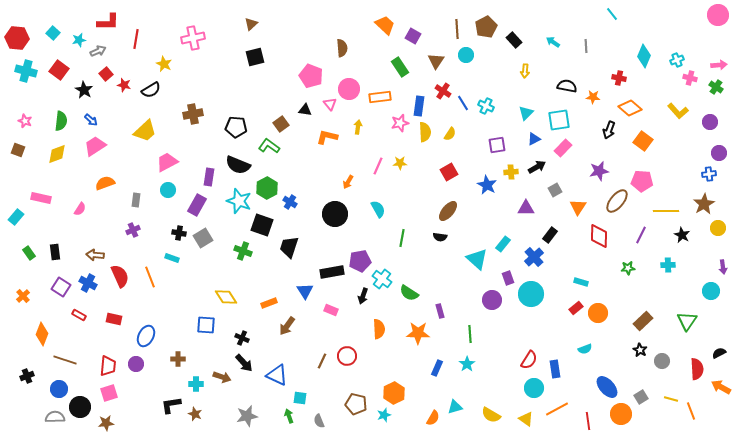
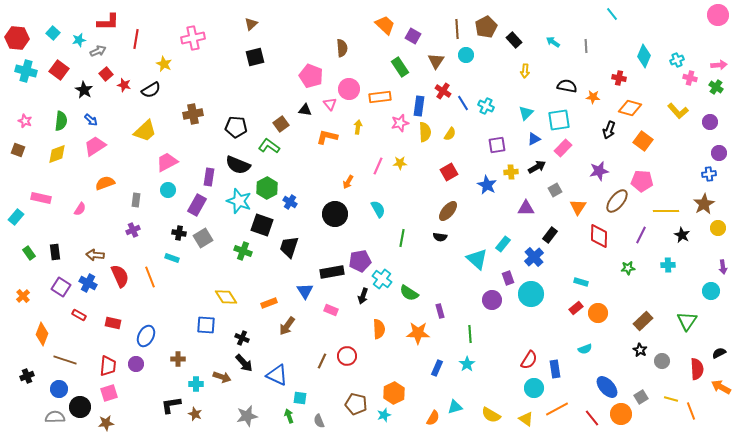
orange diamond at (630, 108): rotated 25 degrees counterclockwise
red rectangle at (114, 319): moved 1 px left, 4 px down
red line at (588, 421): moved 4 px right, 3 px up; rotated 30 degrees counterclockwise
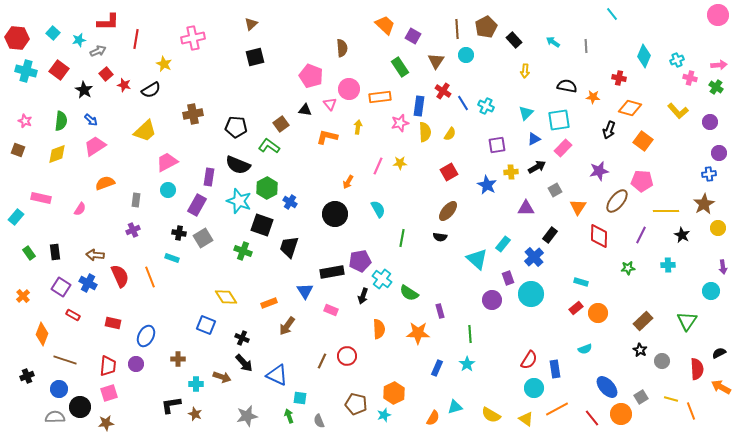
red rectangle at (79, 315): moved 6 px left
blue square at (206, 325): rotated 18 degrees clockwise
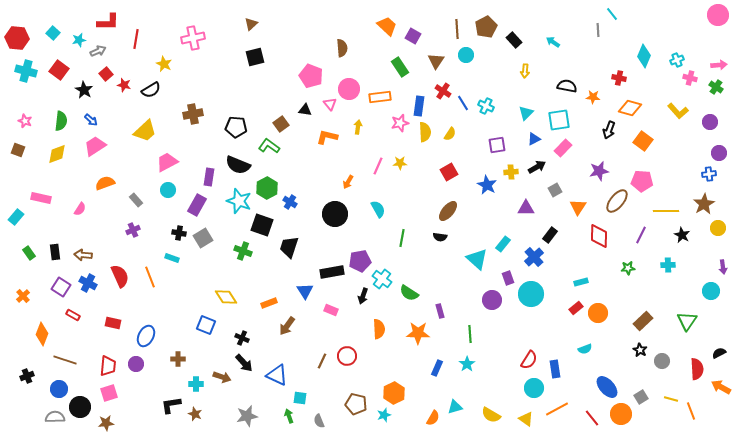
orange trapezoid at (385, 25): moved 2 px right, 1 px down
gray line at (586, 46): moved 12 px right, 16 px up
gray rectangle at (136, 200): rotated 48 degrees counterclockwise
brown arrow at (95, 255): moved 12 px left
cyan rectangle at (581, 282): rotated 32 degrees counterclockwise
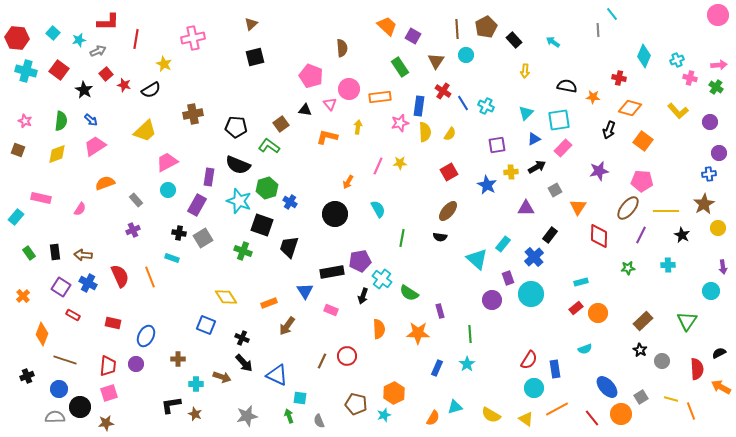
green hexagon at (267, 188): rotated 10 degrees clockwise
brown ellipse at (617, 201): moved 11 px right, 7 px down
